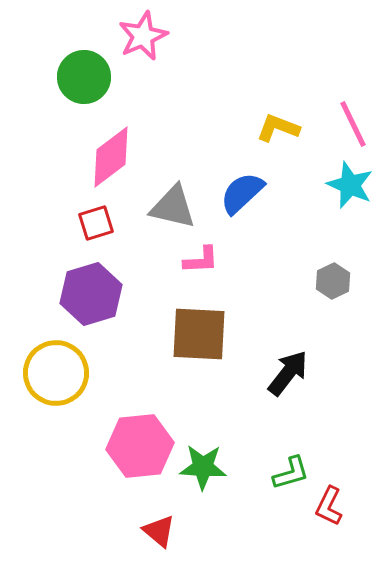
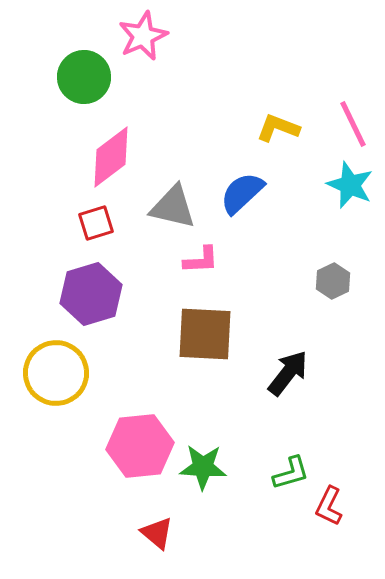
brown square: moved 6 px right
red triangle: moved 2 px left, 2 px down
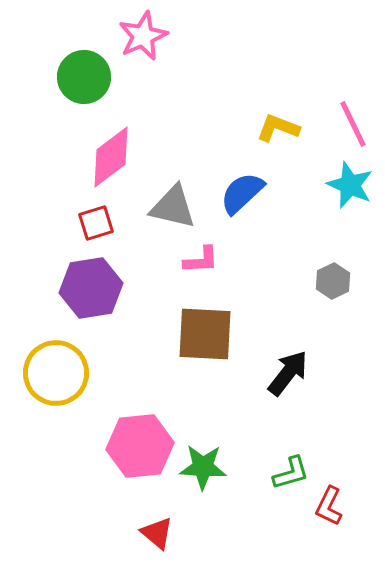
purple hexagon: moved 6 px up; rotated 8 degrees clockwise
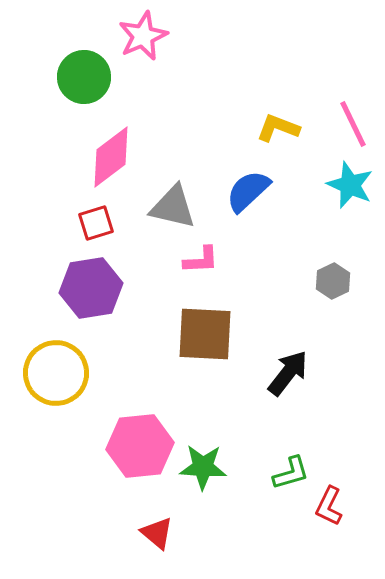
blue semicircle: moved 6 px right, 2 px up
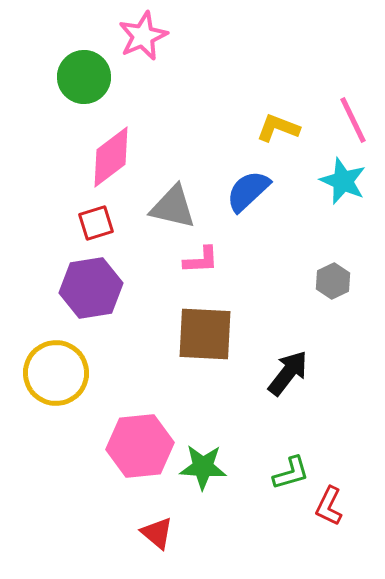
pink line: moved 4 px up
cyan star: moved 7 px left, 4 px up
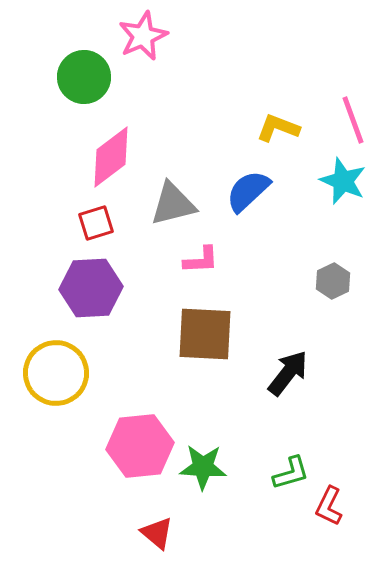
pink line: rotated 6 degrees clockwise
gray triangle: moved 3 px up; rotated 27 degrees counterclockwise
purple hexagon: rotated 6 degrees clockwise
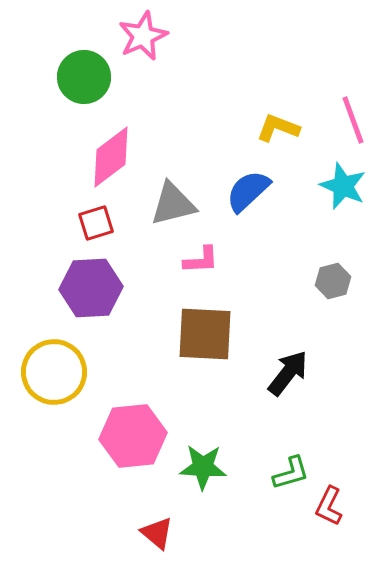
cyan star: moved 5 px down
gray hexagon: rotated 12 degrees clockwise
yellow circle: moved 2 px left, 1 px up
pink hexagon: moved 7 px left, 10 px up
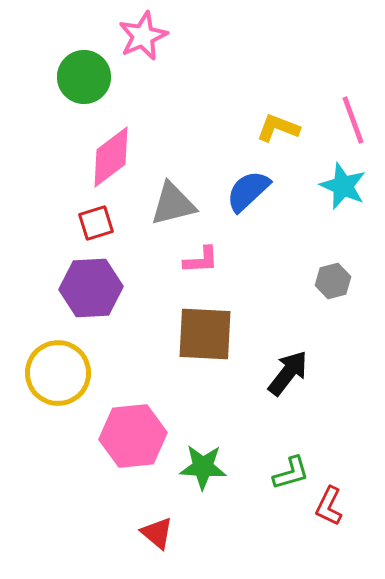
yellow circle: moved 4 px right, 1 px down
